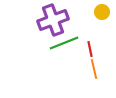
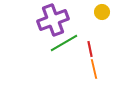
green line: rotated 8 degrees counterclockwise
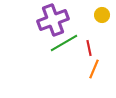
yellow circle: moved 3 px down
red line: moved 1 px left, 1 px up
orange line: rotated 36 degrees clockwise
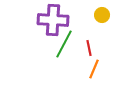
purple cross: rotated 24 degrees clockwise
green line: moved 1 px down; rotated 32 degrees counterclockwise
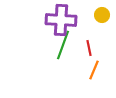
purple cross: moved 8 px right
green line: moved 1 px left, 1 px down; rotated 8 degrees counterclockwise
orange line: moved 1 px down
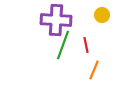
purple cross: moved 5 px left
red line: moved 3 px left, 3 px up
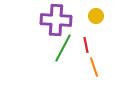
yellow circle: moved 6 px left, 1 px down
green line: moved 3 px down; rotated 8 degrees clockwise
orange line: moved 3 px up; rotated 42 degrees counterclockwise
